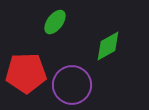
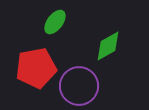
red pentagon: moved 10 px right, 5 px up; rotated 9 degrees counterclockwise
purple circle: moved 7 px right, 1 px down
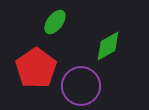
red pentagon: rotated 24 degrees counterclockwise
purple circle: moved 2 px right
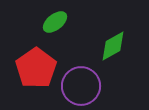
green ellipse: rotated 15 degrees clockwise
green diamond: moved 5 px right
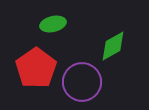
green ellipse: moved 2 px left, 2 px down; rotated 25 degrees clockwise
purple circle: moved 1 px right, 4 px up
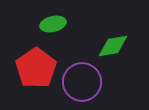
green diamond: rotated 20 degrees clockwise
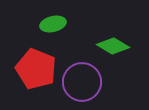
green diamond: rotated 40 degrees clockwise
red pentagon: moved 1 px down; rotated 15 degrees counterclockwise
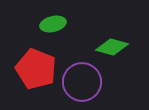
green diamond: moved 1 px left, 1 px down; rotated 16 degrees counterclockwise
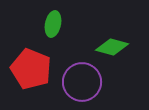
green ellipse: rotated 65 degrees counterclockwise
red pentagon: moved 5 px left
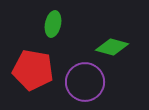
red pentagon: moved 2 px right, 1 px down; rotated 12 degrees counterclockwise
purple circle: moved 3 px right
